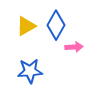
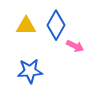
yellow triangle: rotated 30 degrees clockwise
pink arrow: moved 1 px right, 1 px up; rotated 30 degrees clockwise
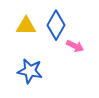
blue star: rotated 15 degrees clockwise
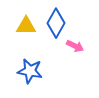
blue diamond: moved 2 px up
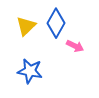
yellow triangle: rotated 45 degrees counterclockwise
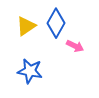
yellow triangle: rotated 10 degrees clockwise
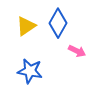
blue diamond: moved 2 px right
pink arrow: moved 2 px right, 5 px down
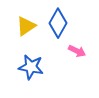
blue star: moved 1 px right, 4 px up
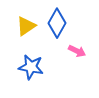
blue diamond: moved 1 px left
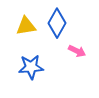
yellow triangle: rotated 25 degrees clockwise
blue star: rotated 15 degrees counterclockwise
